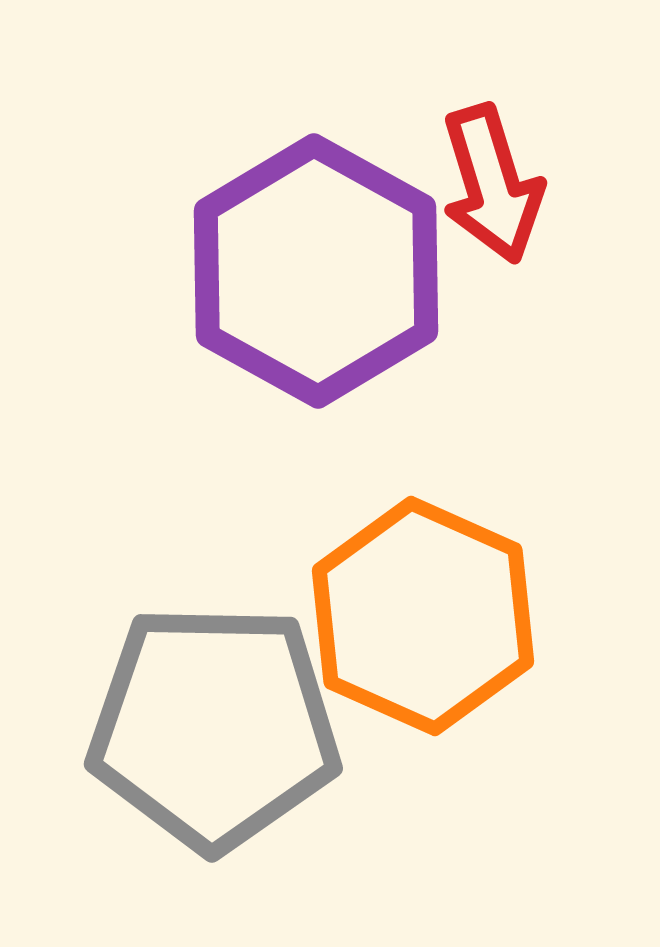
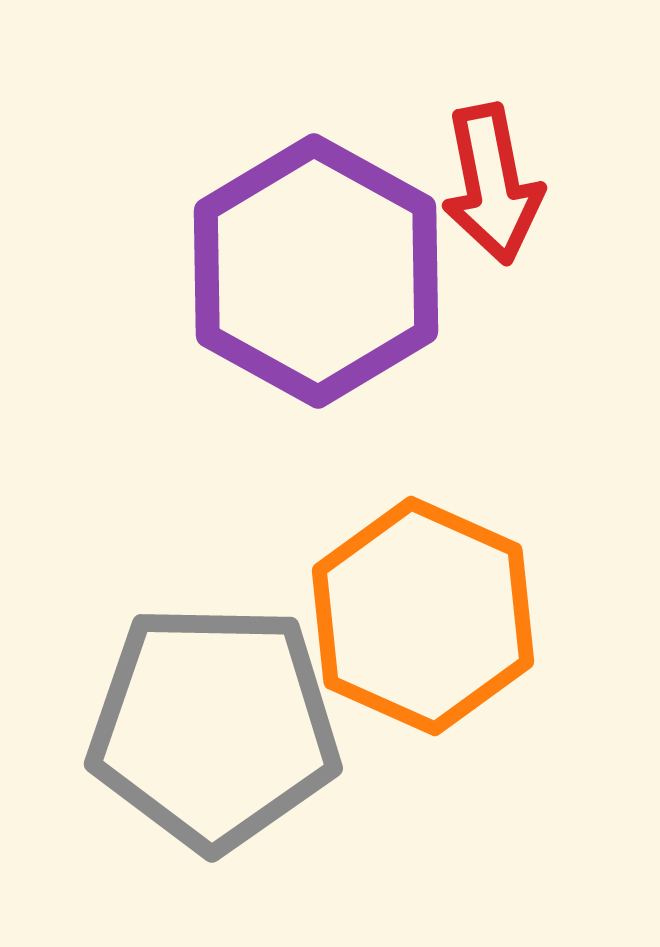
red arrow: rotated 6 degrees clockwise
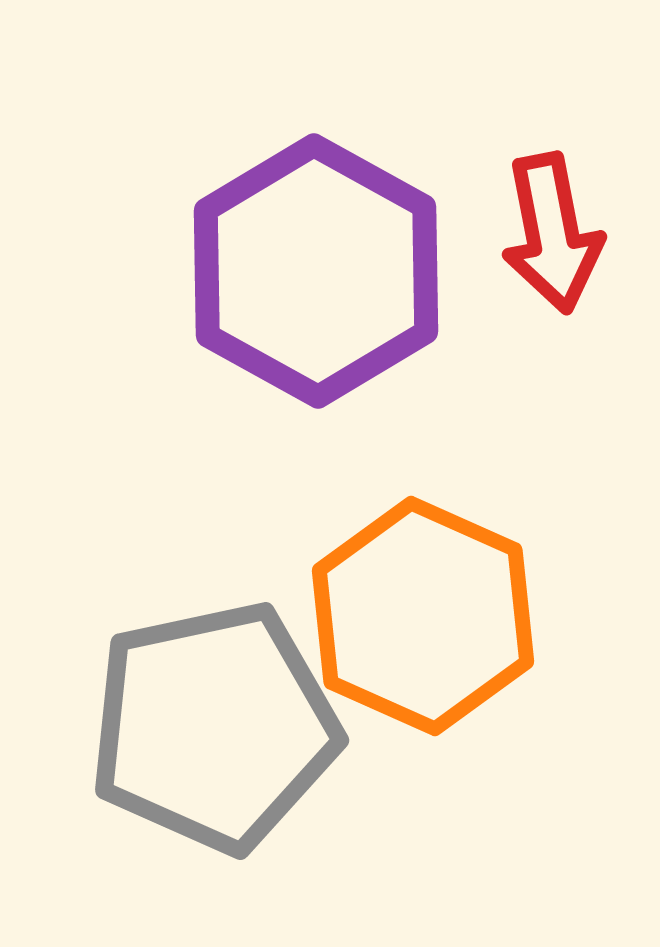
red arrow: moved 60 px right, 49 px down
gray pentagon: rotated 13 degrees counterclockwise
